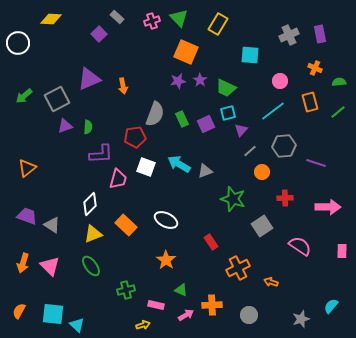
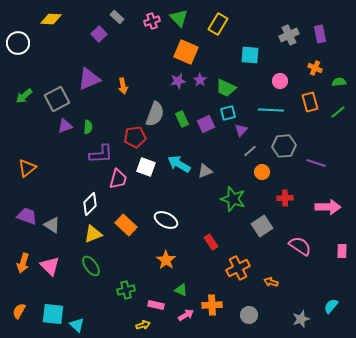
cyan line at (273, 111): moved 2 px left, 1 px up; rotated 40 degrees clockwise
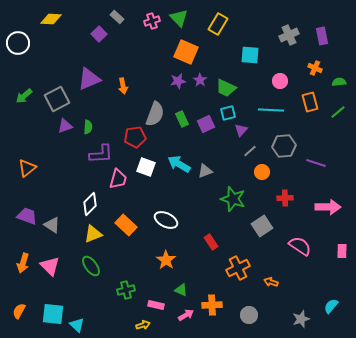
purple rectangle at (320, 34): moved 2 px right, 2 px down
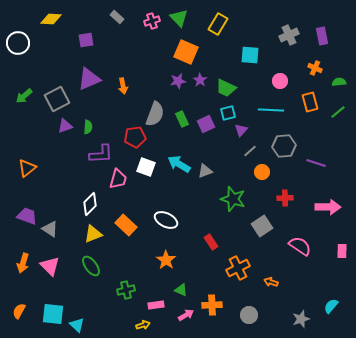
purple square at (99, 34): moved 13 px left, 6 px down; rotated 35 degrees clockwise
gray triangle at (52, 225): moved 2 px left, 4 px down
pink rectangle at (156, 305): rotated 21 degrees counterclockwise
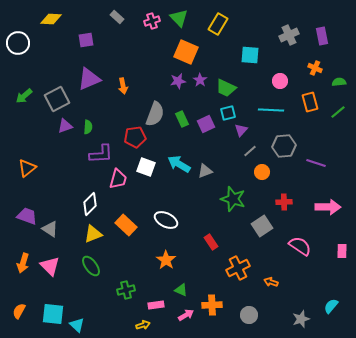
red cross at (285, 198): moved 1 px left, 4 px down
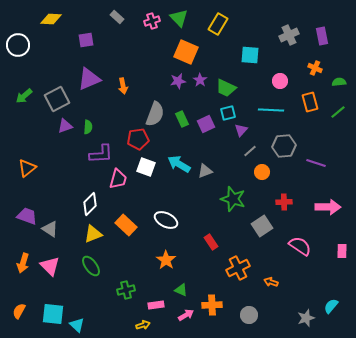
white circle at (18, 43): moved 2 px down
red pentagon at (135, 137): moved 3 px right, 2 px down
gray star at (301, 319): moved 5 px right, 1 px up
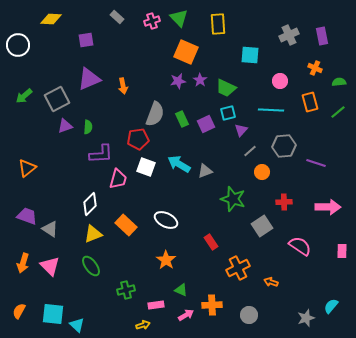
yellow rectangle at (218, 24): rotated 35 degrees counterclockwise
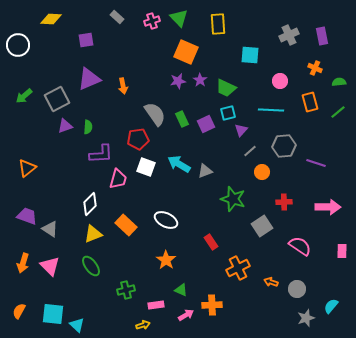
gray semicircle at (155, 114): rotated 55 degrees counterclockwise
gray circle at (249, 315): moved 48 px right, 26 px up
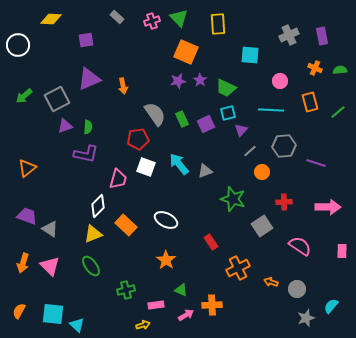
green semicircle at (339, 82): moved 1 px right, 12 px up
purple L-shape at (101, 154): moved 15 px left; rotated 15 degrees clockwise
cyan arrow at (179, 164): rotated 20 degrees clockwise
white diamond at (90, 204): moved 8 px right, 2 px down
